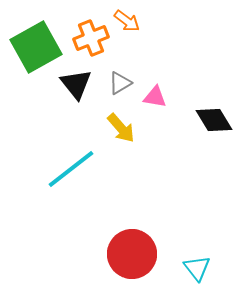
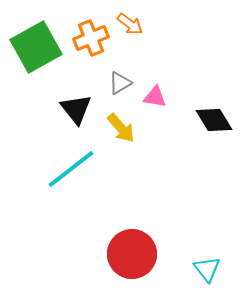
orange arrow: moved 3 px right, 3 px down
black triangle: moved 25 px down
cyan triangle: moved 10 px right, 1 px down
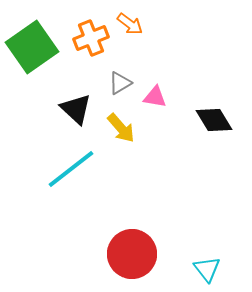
green square: moved 4 px left; rotated 6 degrees counterclockwise
black triangle: rotated 8 degrees counterclockwise
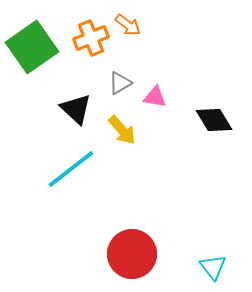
orange arrow: moved 2 px left, 1 px down
yellow arrow: moved 1 px right, 2 px down
cyan triangle: moved 6 px right, 2 px up
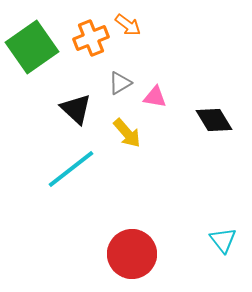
yellow arrow: moved 5 px right, 3 px down
cyan triangle: moved 10 px right, 27 px up
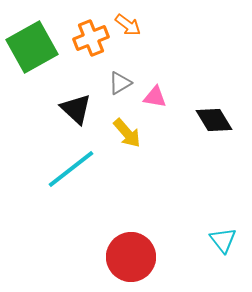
green square: rotated 6 degrees clockwise
red circle: moved 1 px left, 3 px down
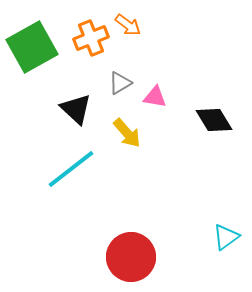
cyan triangle: moved 3 px right, 3 px up; rotated 32 degrees clockwise
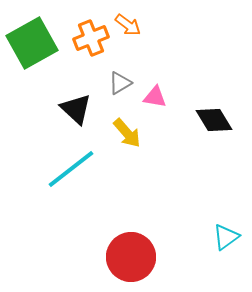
green square: moved 4 px up
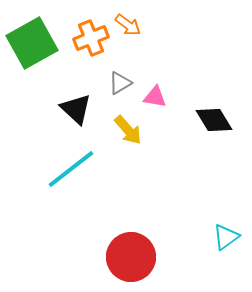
yellow arrow: moved 1 px right, 3 px up
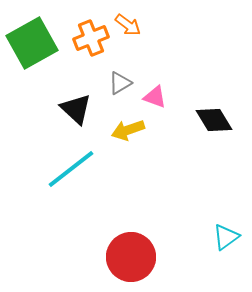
pink triangle: rotated 10 degrees clockwise
yellow arrow: rotated 112 degrees clockwise
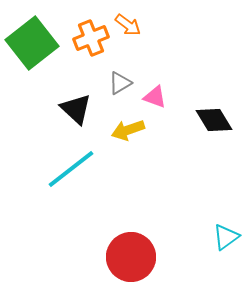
green square: rotated 9 degrees counterclockwise
